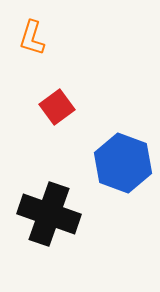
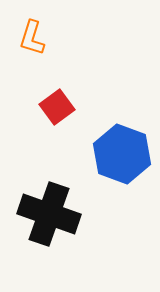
blue hexagon: moved 1 px left, 9 px up
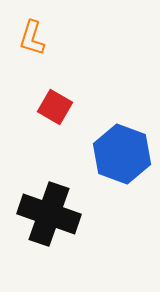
red square: moved 2 px left; rotated 24 degrees counterclockwise
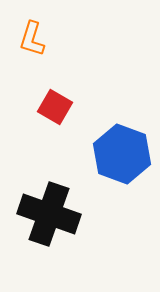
orange L-shape: moved 1 px down
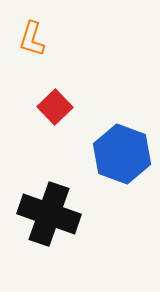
red square: rotated 16 degrees clockwise
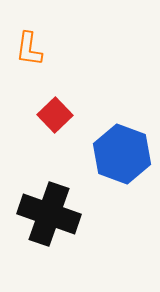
orange L-shape: moved 3 px left, 10 px down; rotated 9 degrees counterclockwise
red square: moved 8 px down
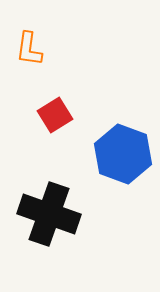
red square: rotated 12 degrees clockwise
blue hexagon: moved 1 px right
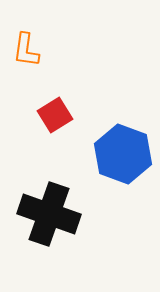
orange L-shape: moved 3 px left, 1 px down
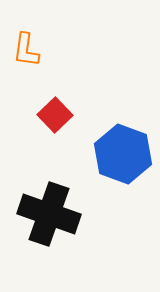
red square: rotated 12 degrees counterclockwise
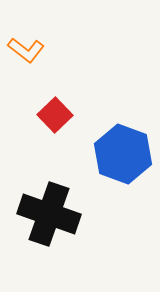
orange L-shape: rotated 60 degrees counterclockwise
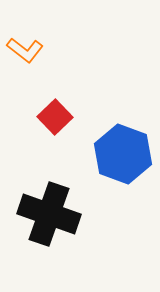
orange L-shape: moved 1 px left
red square: moved 2 px down
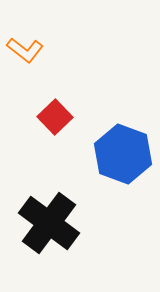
black cross: moved 9 px down; rotated 18 degrees clockwise
